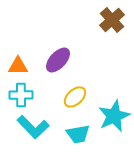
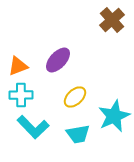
orange triangle: rotated 20 degrees counterclockwise
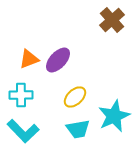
orange triangle: moved 11 px right, 7 px up
cyan L-shape: moved 10 px left, 4 px down
cyan trapezoid: moved 5 px up
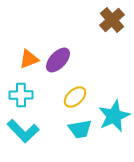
cyan trapezoid: moved 2 px right
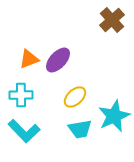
cyan L-shape: moved 1 px right
